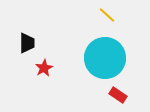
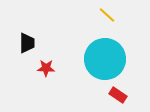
cyan circle: moved 1 px down
red star: moved 2 px right; rotated 30 degrees clockwise
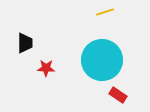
yellow line: moved 2 px left, 3 px up; rotated 60 degrees counterclockwise
black trapezoid: moved 2 px left
cyan circle: moved 3 px left, 1 px down
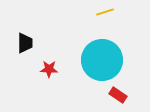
red star: moved 3 px right, 1 px down
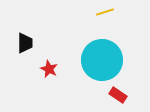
red star: rotated 24 degrees clockwise
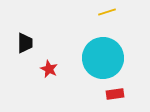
yellow line: moved 2 px right
cyan circle: moved 1 px right, 2 px up
red rectangle: moved 3 px left, 1 px up; rotated 42 degrees counterclockwise
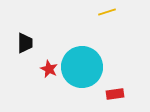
cyan circle: moved 21 px left, 9 px down
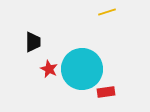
black trapezoid: moved 8 px right, 1 px up
cyan circle: moved 2 px down
red rectangle: moved 9 px left, 2 px up
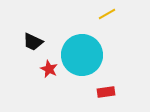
yellow line: moved 2 px down; rotated 12 degrees counterclockwise
black trapezoid: rotated 115 degrees clockwise
cyan circle: moved 14 px up
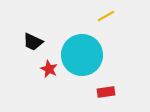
yellow line: moved 1 px left, 2 px down
